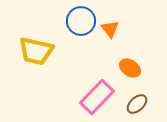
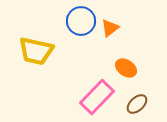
orange triangle: moved 1 px up; rotated 30 degrees clockwise
orange ellipse: moved 4 px left
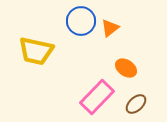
brown ellipse: moved 1 px left
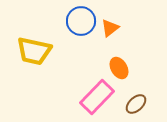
yellow trapezoid: moved 2 px left
orange ellipse: moved 7 px left; rotated 25 degrees clockwise
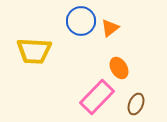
yellow trapezoid: rotated 9 degrees counterclockwise
brown ellipse: rotated 25 degrees counterclockwise
